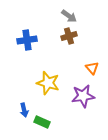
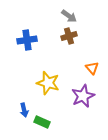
purple star: rotated 15 degrees counterclockwise
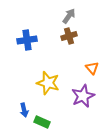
gray arrow: rotated 91 degrees counterclockwise
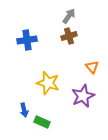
orange triangle: moved 1 px up
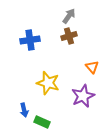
blue cross: moved 3 px right
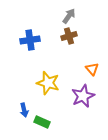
orange triangle: moved 2 px down
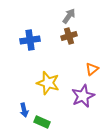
orange triangle: rotated 32 degrees clockwise
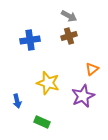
gray arrow: rotated 84 degrees clockwise
blue arrow: moved 7 px left, 9 px up
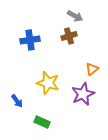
gray arrow: moved 6 px right
purple star: moved 2 px up
blue arrow: rotated 24 degrees counterclockwise
